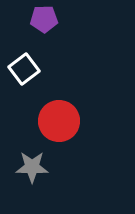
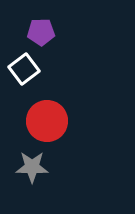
purple pentagon: moved 3 px left, 13 px down
red circle: moved 12 px left
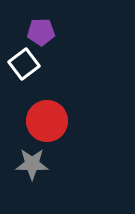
white square: moved 5 px up
gray star: moved 3 px up
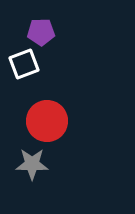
white square: rotated 16 degrees clockwise
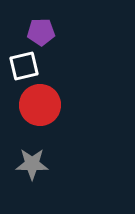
white square: moved 2 px down; rotated 8 degrees clockwise
red circle: moved 7 px left, 16 px up
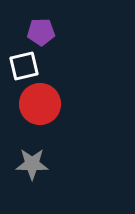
red circle: moved 1 px up
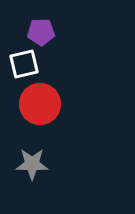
white square: moved 2 px up
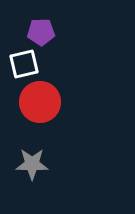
red circle: moved 2 px up
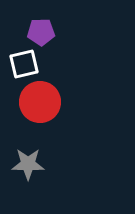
gray star: moved 4 px left
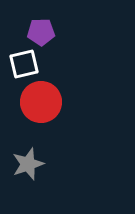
red circle: moved 1 px right
gray star: rotated 20 degrees counterclockwise
